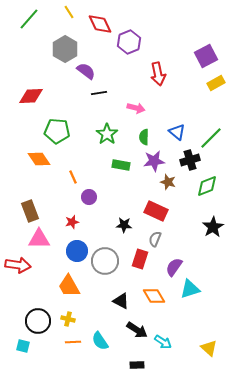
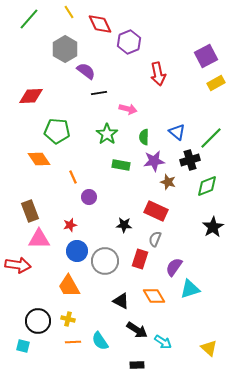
pink arrow at (136, 108): moved 8 px left, 1 px down
red star at (72, 222): moved 2 px left, 3 px down
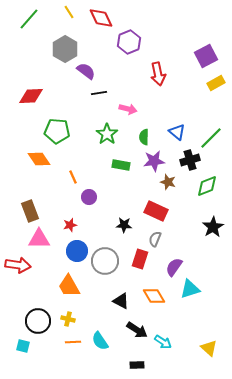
red diamond at (100, 24): moved 1 px right, 6 px up
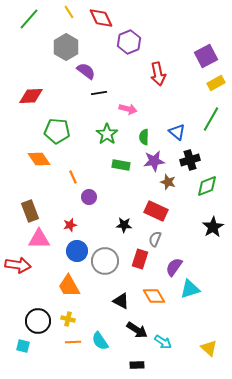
gray hexagon at (65, 49): moved 1 px right, 2 px up
green line at (211, 138): moved 19 px up; rotated 15 degrees counterclockwise
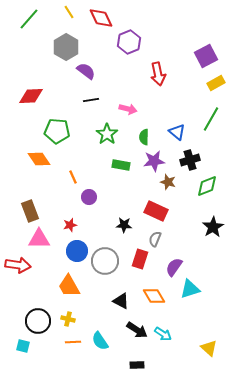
black line at (99, 93): moved 8 px left, 7 px down
cyan arrow at (163, 342): moved 8 px up
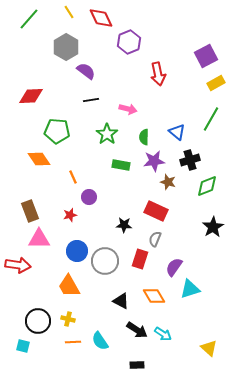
red star at (70, 225): moved 10 px up
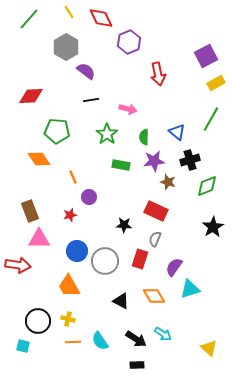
black arrow at (137, 330): moved 1 px left, 9 px down
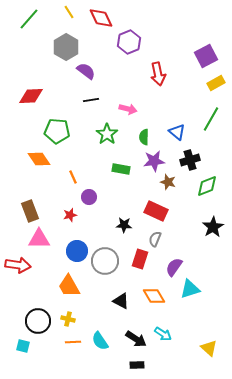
green rectangle at (121, 165): moved 4 px down
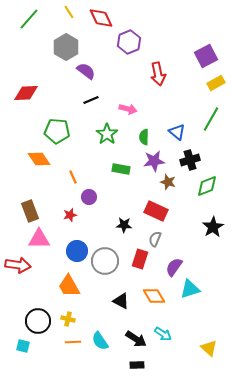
red diamond at (31, 96): moved 5 px left, 3 px up
black line at (91, 100): rotated 14 degrees counterclockwise
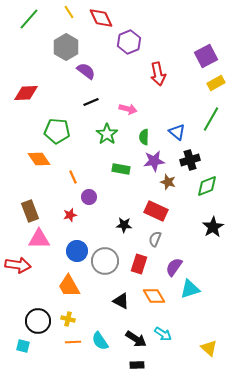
black line at (91, 100): moved 2 px down
red rectangle at (140, 259): moved 1 px left, 5 px down
